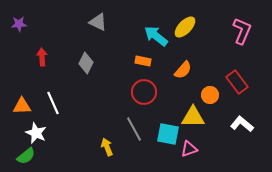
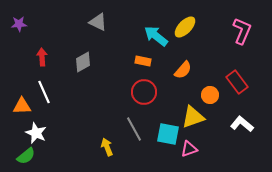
gray diamond: moved 3 px left, 1 px up; rotated 35 degrees clockwise
white line: moved 9 px left, 11 px up
yellow triangle: rotated 20 degrees counterclockwise
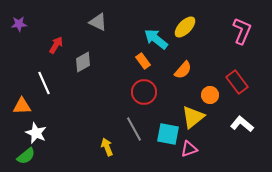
cyan arrow: moved 3 px down
red arrow: moved 14 px right, 12 px up; rotated 36 degrees clockwise
orange rectangle: rotated 42 degrees clockwise
white line: moved 9 px up
yellow triangle: rotated 20 degrees counterclockwise
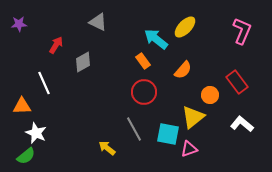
yellow arrow: moved 1 px down; rotated 30 degrees counterclockwise
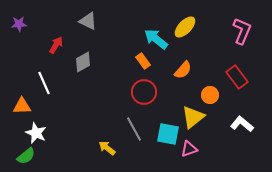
gray triangle: moved 10 px left, 1 px up
red rectangle: moved 5 px up
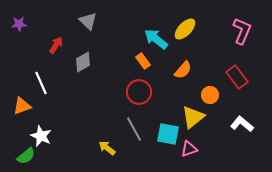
gray triangle: rotated 18 degrees clockwise
yellow ellipse: moved 2 px down
white line: moved 3 px left
red circle: moved 5 px left
orange triangle: rotated 18 degrees counterclockwise
white star: moved 5 px right, 3 px down
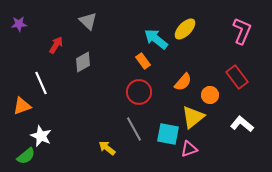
orange semicircle: moved 12 px down
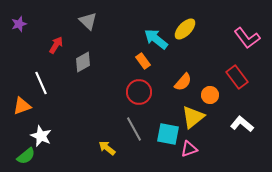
purple star: rotated 14 degrees counterclockwise
pink L-shape: moved 5 px right, 7 px down; rotated 120 degrees clockwise
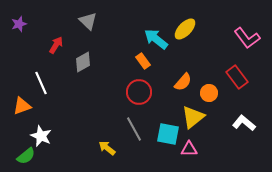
orange circle: moved 1 px left, 2 px up
white L-shape: moved 2 px right, 1 px up
pink triangle: rotated 18 degrees clockwise
